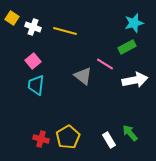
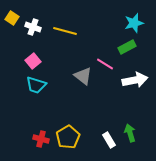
cyan trapezoid: rotated 80 degrees counterclockwise
green arrow: rotated 24 degrees clockwise
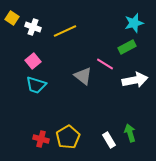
yellow line: rotated 40 degrees counterclockwise
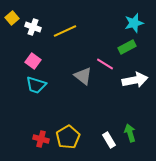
yellow square: rotated 16 degrees clockwise
pink square: rotated 14 degrees counterclockwise
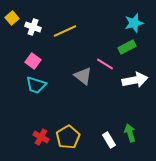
red cross: moved 2 px up; rotated 14 degrees clockwise
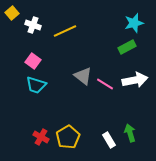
yellow square: moved 5 px up
white cross: moved 2 px up
pink line: moved 20 px down
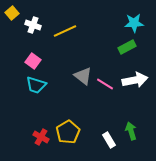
cyan star: rotated 12 degrees clockwise
green arrow: moved 1 px right, 2 px up
yellow pentagon: moved 5 px up
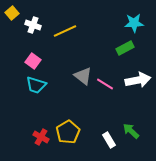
green rectangle: moved 2 px left, 1 px down
white arrow: moved 3 px right
green arrow: rotated 30 degrees counterclockwise
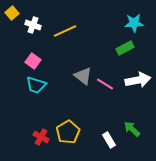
green arrow: moved 1 px right, 2 px up
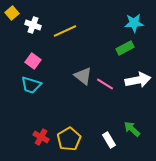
cyan trapezoid: moved 5 px left
yellow pentagon: moved 1 px right, 7 px down
